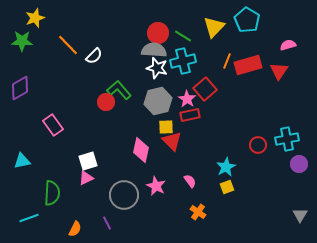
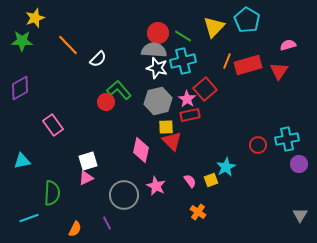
white semicircle at (94, 56): moved 4 px right, 3 px down
yellow square at (227, 187): moved 16 px left, 7 px up
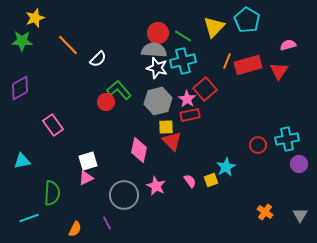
pink diamond at (141, 150): moved 2 px left
orange cross at (198, 212): moved 67 px right
